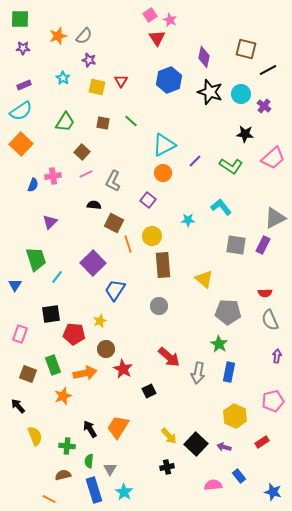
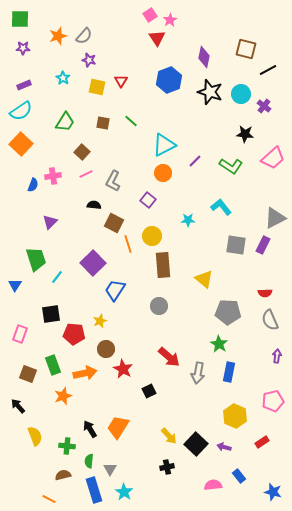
pink star at (170, 20): rotated 16 degrees clockwise
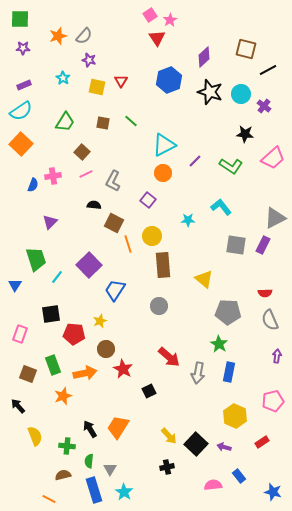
purple diamond at (204, 57): rotated 35 degrees clockwise
purple square at (93, 263): moved 4 px left, 2 px down
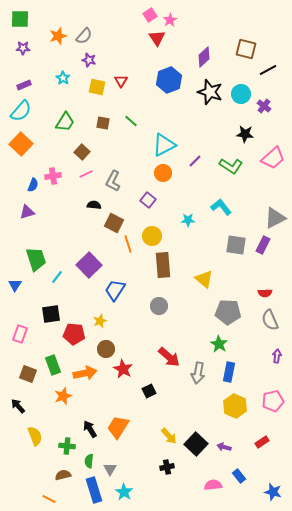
cyan semicircle at (21, 111): rotated 15 degrees counterclockwise
purple triangle at (50, 222): moved 23 px left, 10 px up; rotated 28 degrees clockwise
yellow hexagon at (235, 416): moved 10 px up
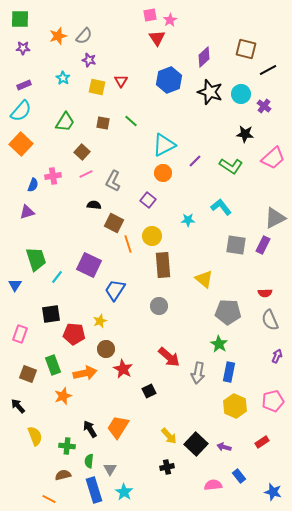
pink square at (150, 15): rotated 24 degrees clockwise
purple square at (89, 265): rotated 20 degrees counterclockwise
purple arrow at (277, 356): rotated 16 degrees clockwise
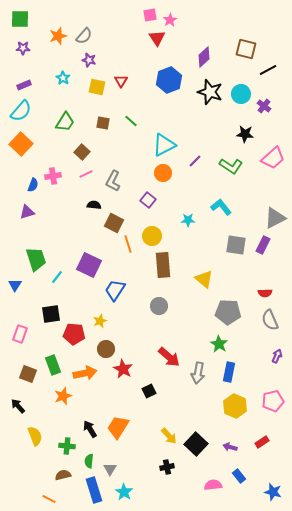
purple arrow at (224, 447): moved 6 px right
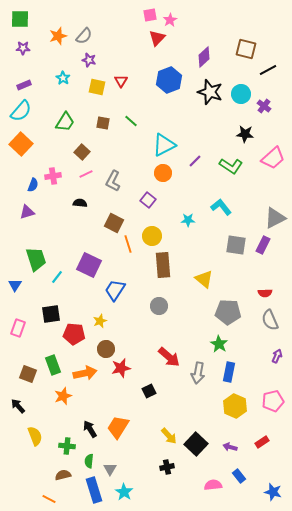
red triangle at (157, 38): rotated 18 degrees clockwise
black semicircle at (94, 205): moved 14 px left, 2 px up
pink rectangle at (20, 334): moved 2 px left, 6 px up
red star at (123, 369): moved 2 px left, 1 px up; rotated 30 degrees clockwise
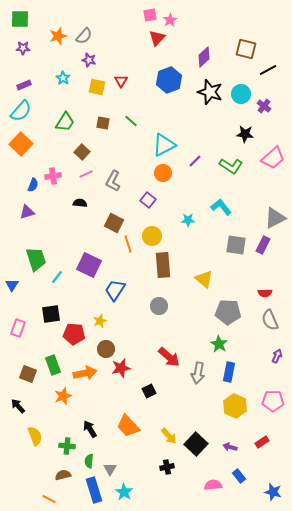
blue triangle at (15, 285): moved 3 px left
pink pentagon at (273, 401): rotated 15 degrees clockwise
orange trapezoid at (118, 427): moved 10 px right, 1 px up; rotated 75 degrees counterclockwise
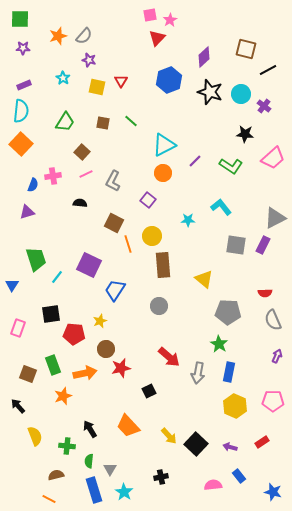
cyan semicircle at (21, 111): rotated 35 degrees counterclockwise
gray semicircle at (270, 320): moved 3 px right
black cross at (167, 467): moved 6 px left, 10 px down
brown semicircle at (63, 475): moved 7 px left
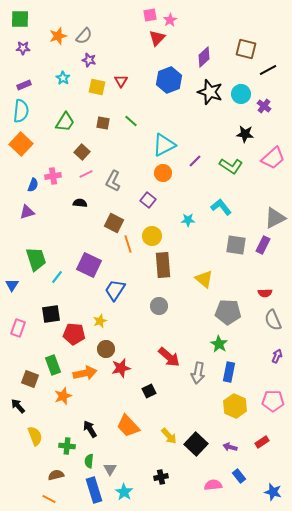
brown square at (28, 374): moved 2 px right, 5 px down
